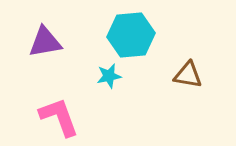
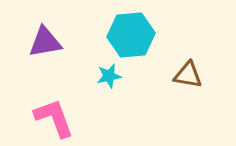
pink L-shape: moved 5 px left, 1 px down
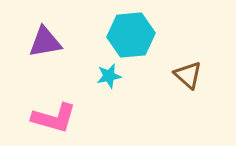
brown triangle: rotated 32 degrees clockwise
pink L-shape: rotated 126 degrees clockwise
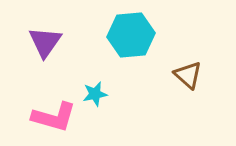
purple triangle: rotated 45 degrees counterclockwise
cyan star: moved 14 px left, 18 px down
pink L-shape: moved 1 px up
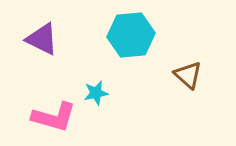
purple triangle: moved 3 px left, 3 px up; rotated 39 degrees counterclockwise
cyan star: moved 1 px right, 1 px up
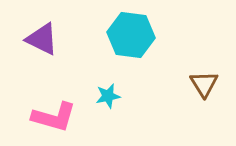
cyan hexagon: rotated 12 degrees clockwise
brown triangle: moved 16 px right, 9 px down; rotated 16 degrees clockwise
cyan star: moved 12 px right, 3 px down
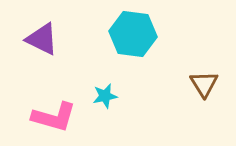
cyan hexagon: moved 2 px right, 1 px up
cyan star: moved 3 px left
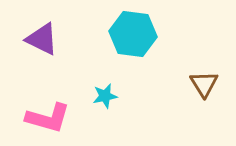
pink L-shape: moved 6 px left, 1 px down
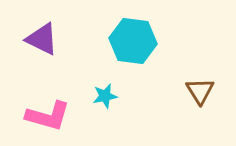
cyan hexagon: moved 7 px down
brown triangle: moved 4 px left, 7 px down
pink L-shape: moved 2 px up
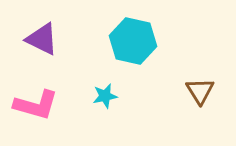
cyan hexagon: rotated 6 degrees clockwise
pink L-shape: moved 12 px left, 11 px up
